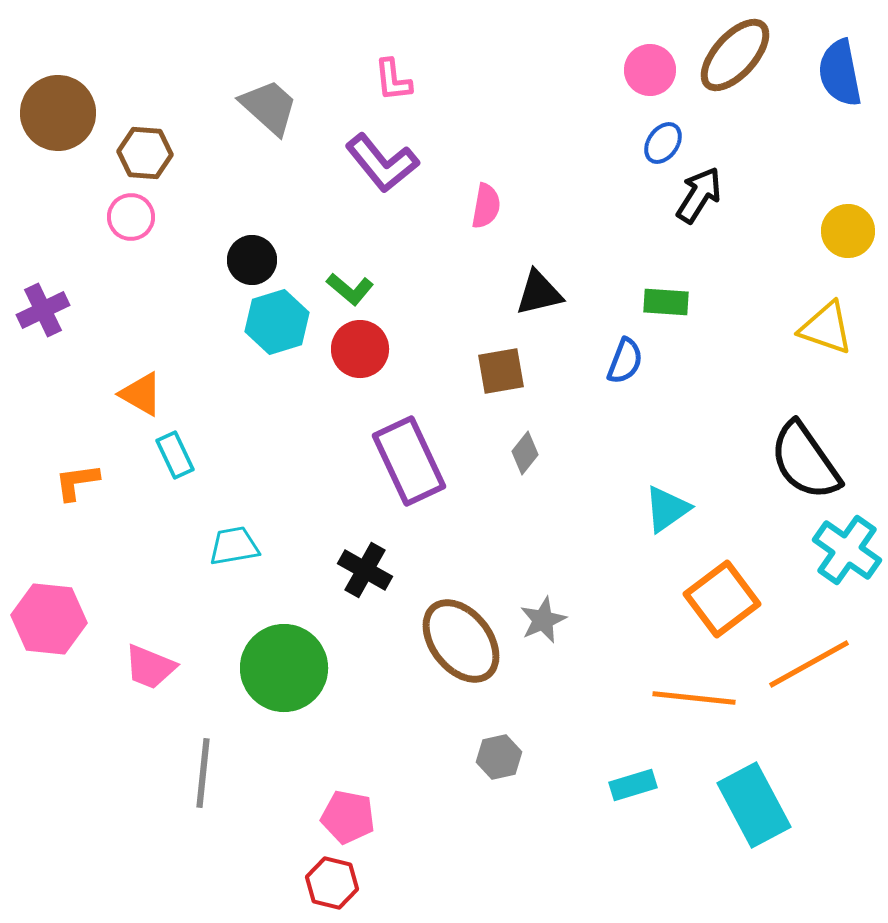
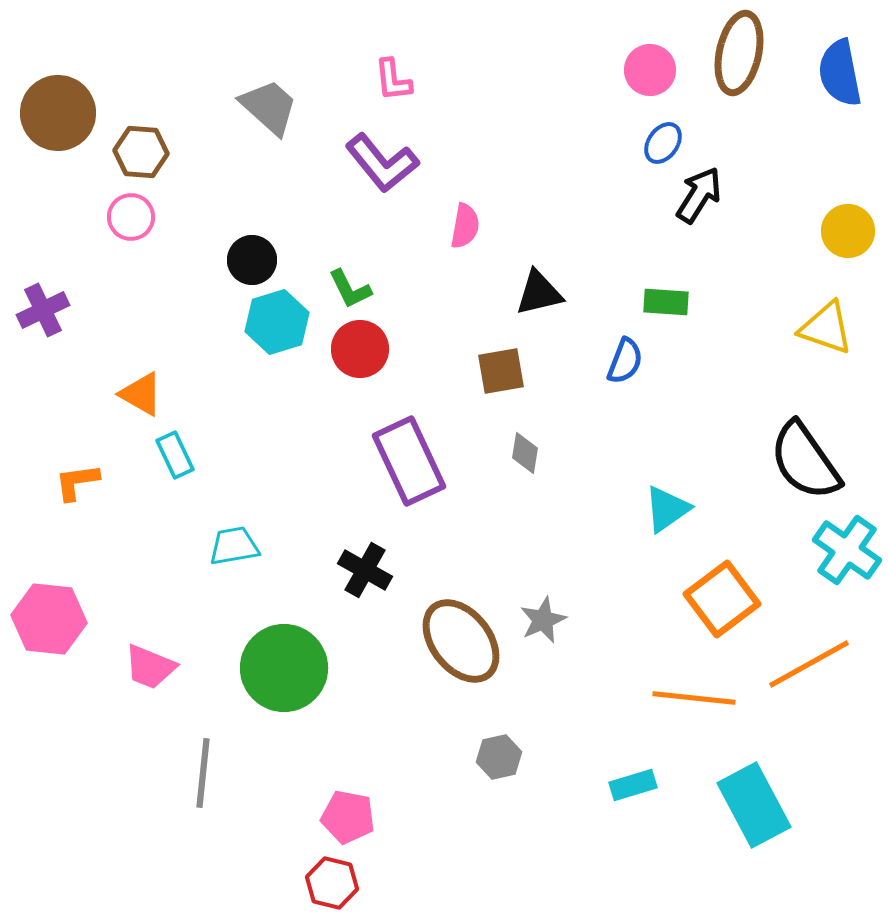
brown ellipse at (735, 55): moved 4 px right, 2 px up; rotated 30 degrees counterclockwise
brown hexagon at (145, 153): moved 4 px left, 1 px up
pink semicircle at (486, 206): moved 21 px left, 20 px down
green L-shape at (350, 289): rotated 24 degrees clockwise
gray diamond at (525, 453): rotated 30 degrees counterclockwise
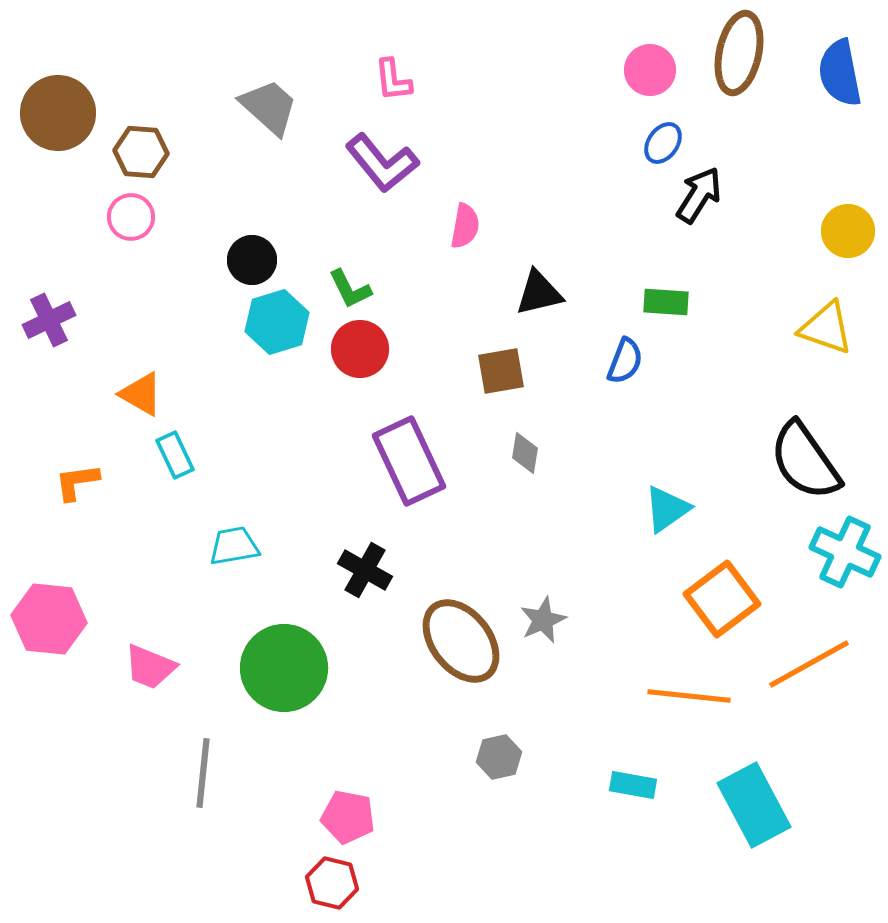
purple cross at (43, 310): moved 6 px right, 10 px down
cyan cross at (847, 550): moved 2 px left, 2 px down; rotated 10 degrees counterclockwise
orange line at (694, 698): moved 5 px left, 2 px up
cyan rectangle at (633, 785): rotated 27 degrees clockwise
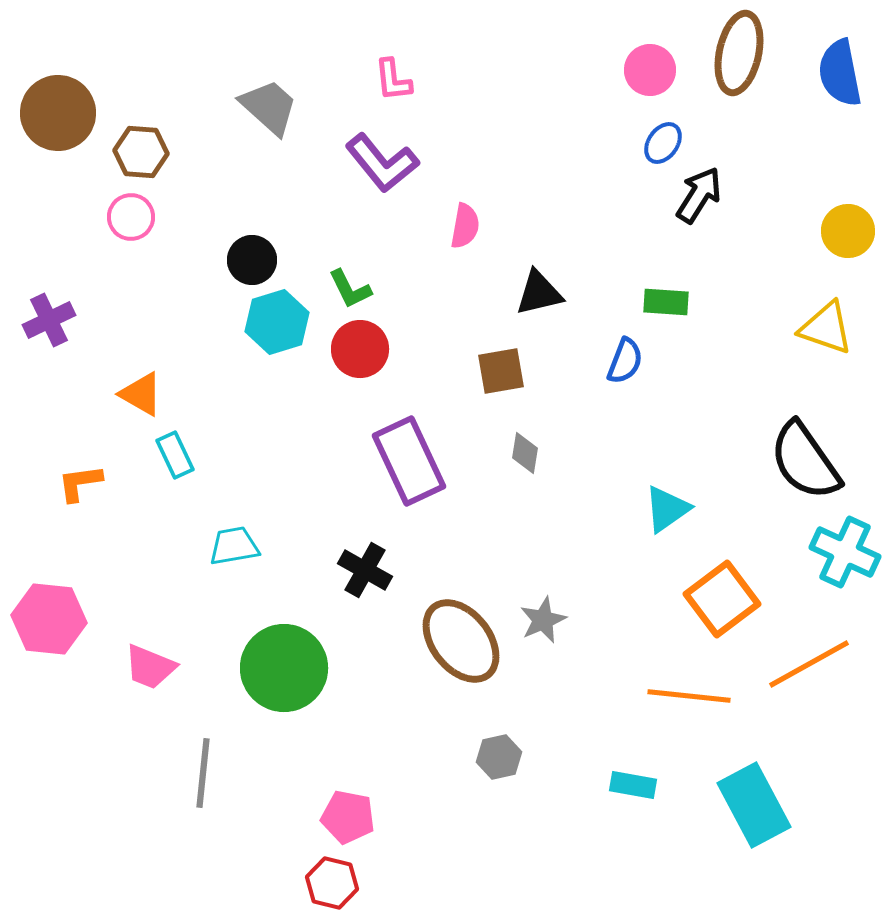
orange L-shape at (77, 482): moved 3 px right, 1 px down
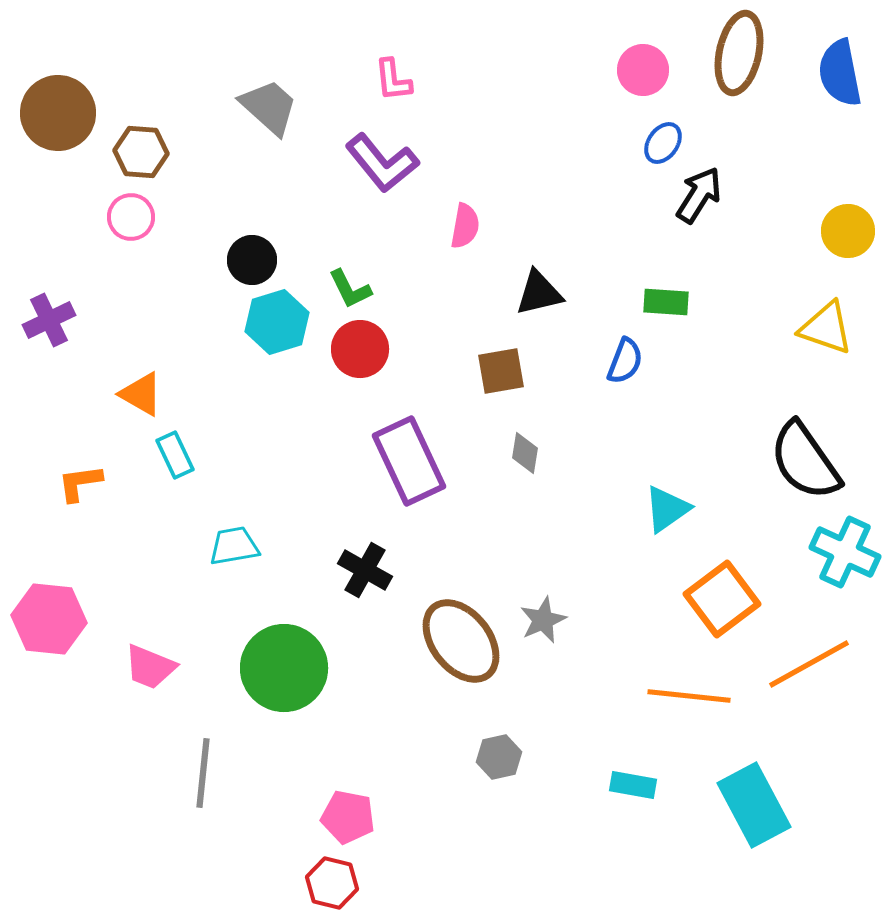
pink circle at (650, 70): moved 7 px left
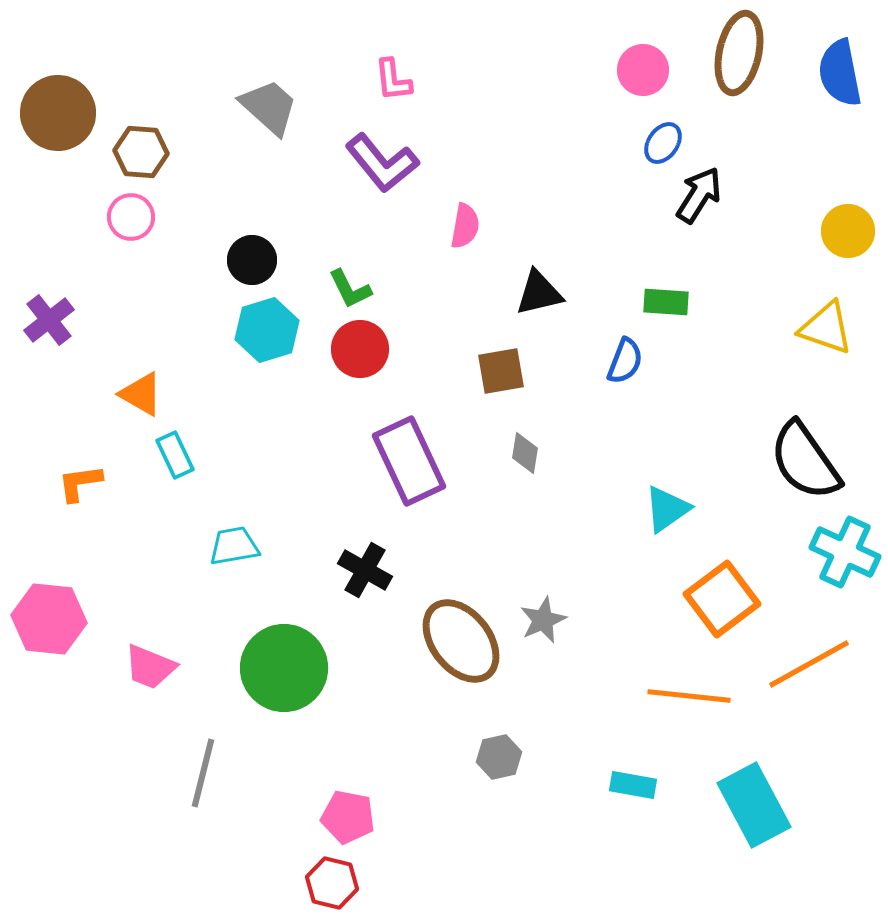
purple cross at (49, 320): rotated 12 degrees counterclockwise
cyan hexagon at (277, 322): moved 10 px left, 8 px down
gray line at (203, 773): rotated 8 degrees clockwise
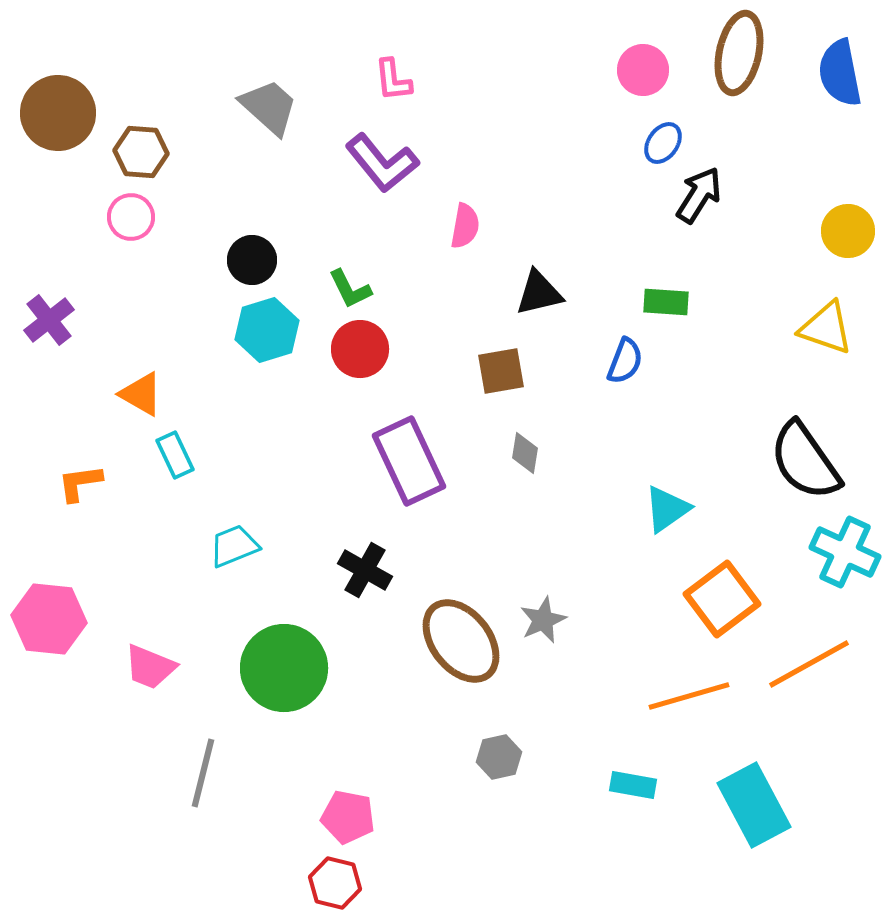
cyan trapezoid at (234, 546): rotated 12 degrees counterclockwise
orange line at (689, 696): rotated 22 degrees counterclockwise
red hexagon at (332, 883): moved 3 px right
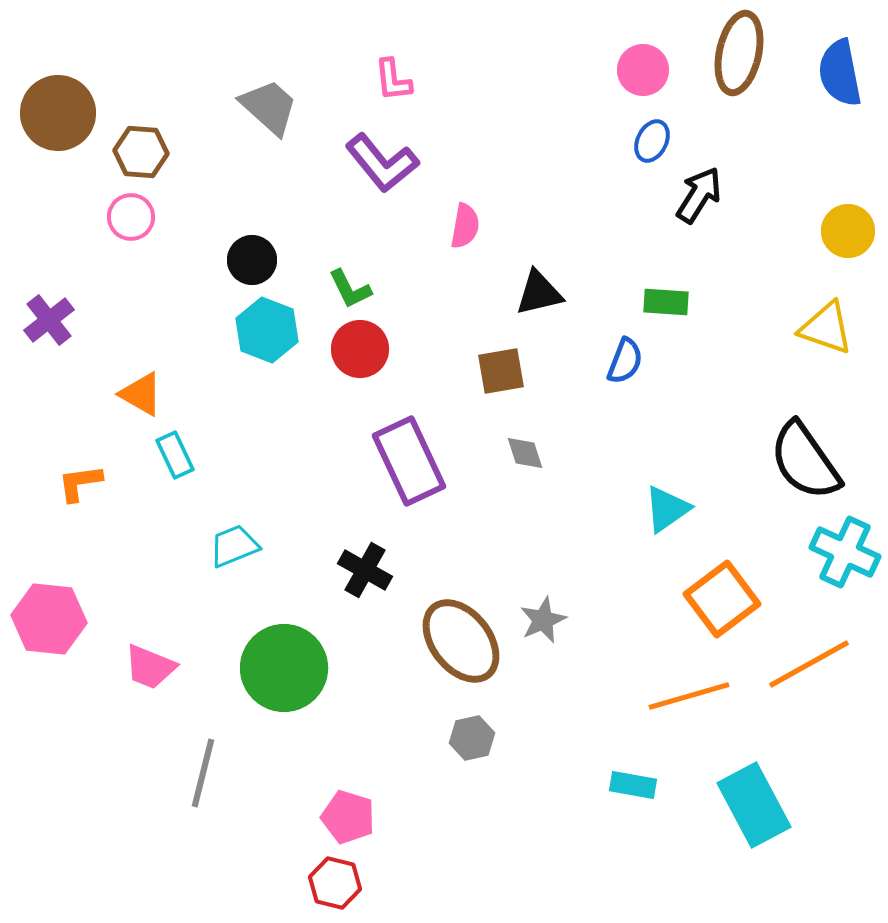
blue ellipse at (663, 143): moved 11 px left, 2 px up; rotated 9 degrees counterclockwise
cyan hexagon at (267, 330): rotated 22 degrees counterclockwise
gray diamond at (525, 453): rotated 27 degrees counterclockwise
gray hexagon at (499, 757): moved 27 px left, 19 px up
pink pentagon at (348, 817): rotated 6 degrees clockwise
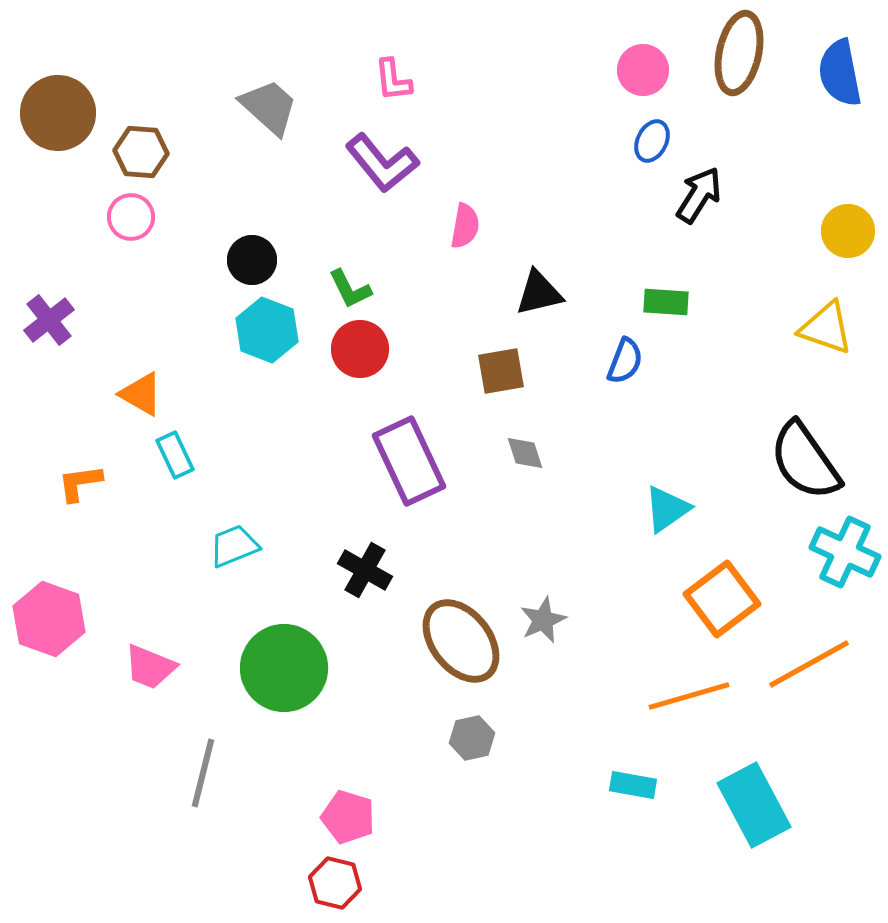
pink hexagon at (49, 619): rotated 14 degrees clockwise
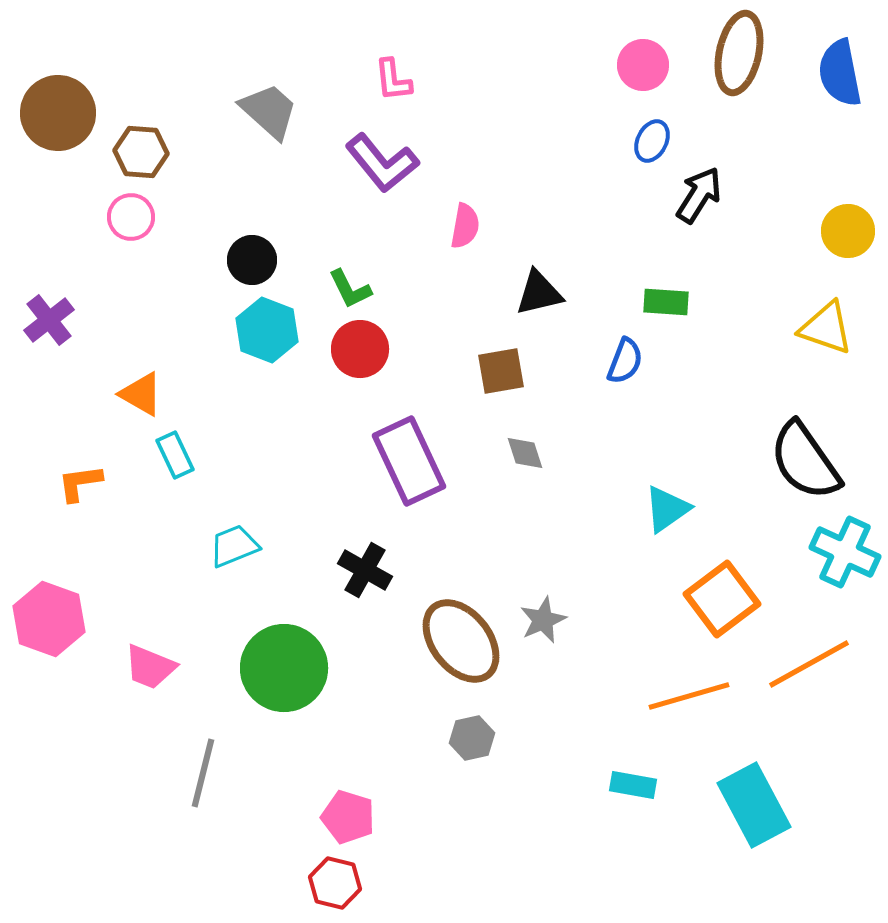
pink circle at (643, 70): moved 5 px up
gray trapezoid at (269, 107): moved 4 px down
